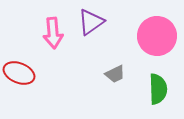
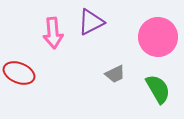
purple triangle: rotated 8 degrees clockwise
pink circle: moved 1 px right, 1 px down
green semicircle: rotated 28 degrees counterclockwise
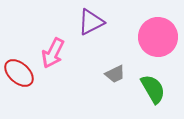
pink arrow: moved 20 px down; rotated 32 degrees clockwise
red ellipse: rotated 20 degrees clockwise
green semicircle: moved 5 px left
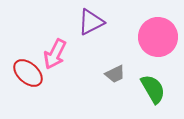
pink arrow: moved 2 px right, 1 px down
red ellipse: moved 9 px right
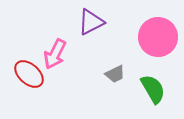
red ellipse: moved 1 px right, 1 px down
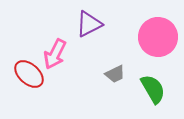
purple triangle: moved 2 px left, 2 px down
